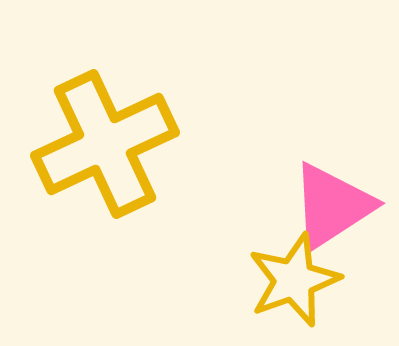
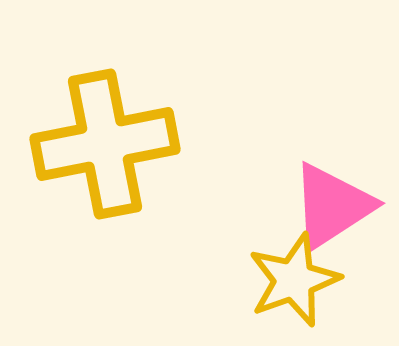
yellow cross: rotated 14 degrees clockwise
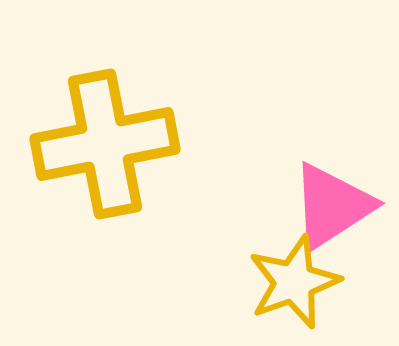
yellow star: moved 2 px down
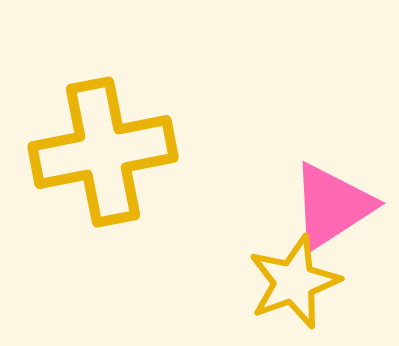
yellow cross: moved 2 px left, 8 px down
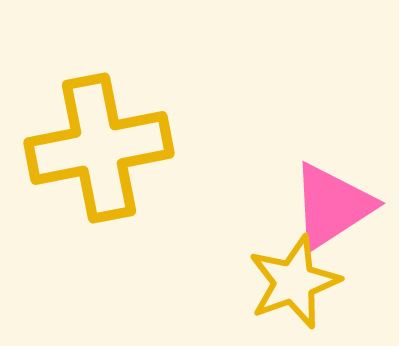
yellow cross: moved 4 px left, 4 px up
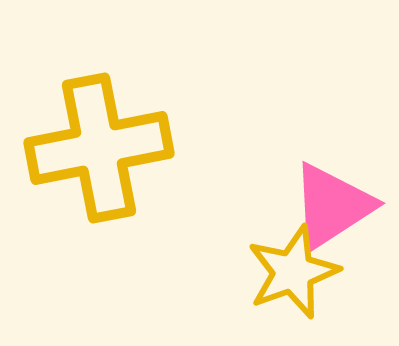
yellow star: moved 1 px left, 10 px up
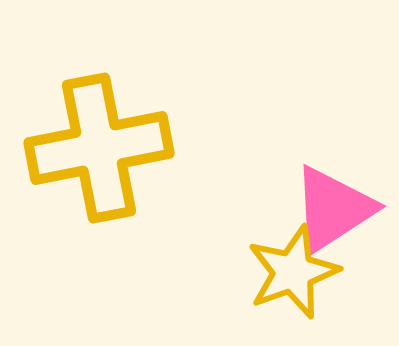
pink triangle: moved 1 px right, 3 px down
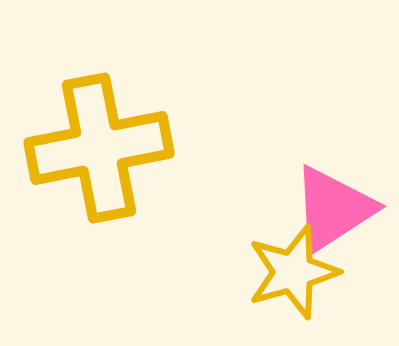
yellow star: rotated 4 degrees clockwise
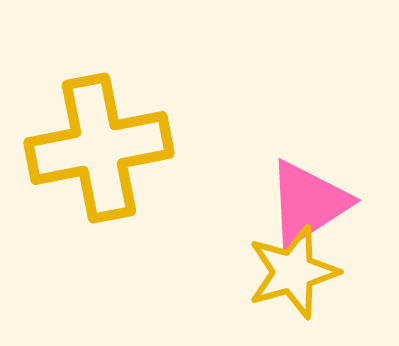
pink triangle: moved 25 px left, 6 px up
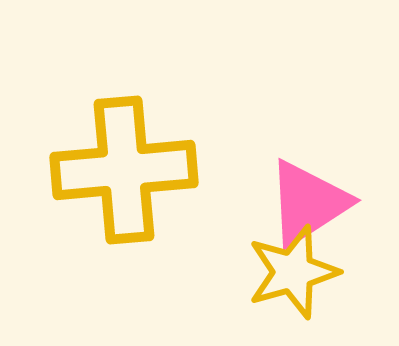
yellow cross: moved 25 px right, 22 px down; rotated 6 degrees clockwise
